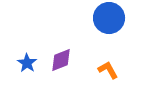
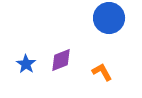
blue star: moved 1 px left, 1 px down
orange L-shape: moved 6 px left, 2 px down
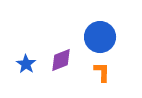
blue circle: moved 9 px left, 19 px down
orange L-shape: rotated 30 degrees clockwise
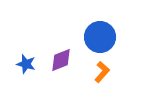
blue star: rotated 18 degrees counterclockwise
orange L-shape: rotated 40 degrees clockwise
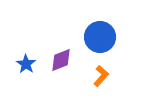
blue star: rotated 18 degrees clockwise
orange L-shape: moved 1 px left, 4 px down
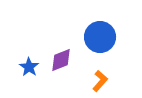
blue star: moved 3 px right, 3 px down
orange L-shape: moved 1 px left, 5 px down
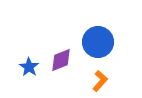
blue circle: moved 2 px left, 5 px down
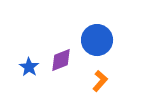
blue circle: moved 1 px left, 2 px up
